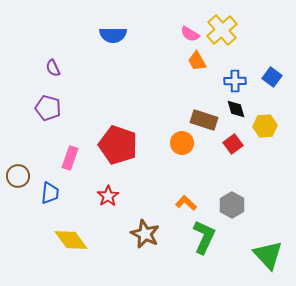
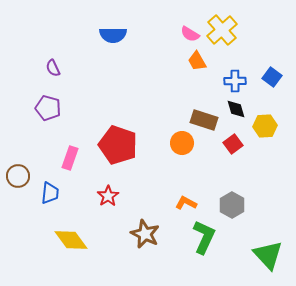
orange L-shape: rotated 15 degrees counterclockwise
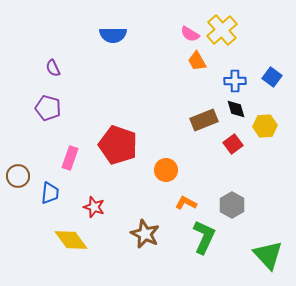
brown rectangle: rotated 40 degrees counterclockwise
orange circle: moved 16 px left, 27 px down
red star: moved 14 px left, 11 px down; rotated 20 degrees counterclockwise
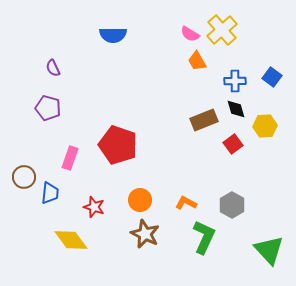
orange circle: moved 26 px left, 30 px down
brown circle: moved 6 px right, 1 px down
green triangle: moved 1 px right, 5 px up
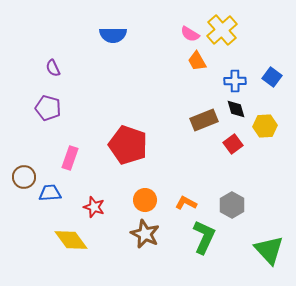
red pentagon: moved 10 px right
blue trapezoid: rotated 100 degrees counterclockwise
orange circle: moved 5 px right
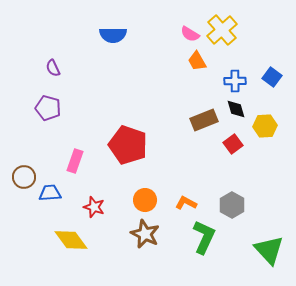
pink rectangle: moved 5 px right, 3 px down
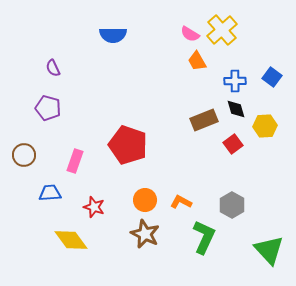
brown circle: moved 22 px up
orange L-shape: moved 5 px left, 1 px up
